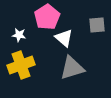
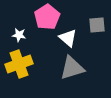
white triangle: moved 4 px right
yellow cross: moved 2 px left, 1 px up
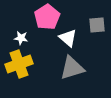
white star: moved 2 px right, 3 px down
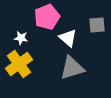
pink pentagon: rotated 10 degrees clockwise
yellow cross: rotated 16 degrees counterclockwise
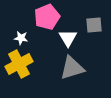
gray square: moved 3 px left
white triangle: rotated 18 degrees clockwise
yellow cross: rotated 8 degrees clockwise
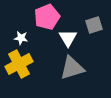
gray square: rotated 12 degrees counterclockwise
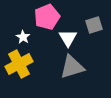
white star: moved 2 px right, 1 px up; rotated 24 degrees clockwise
gray triangle: moved 1 px up
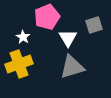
yellow cross: rotated 8 degrees clockwise
